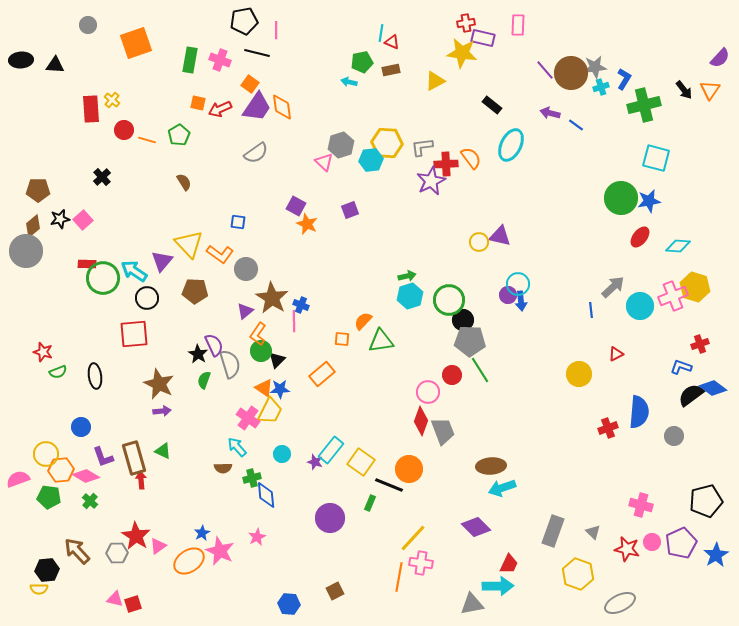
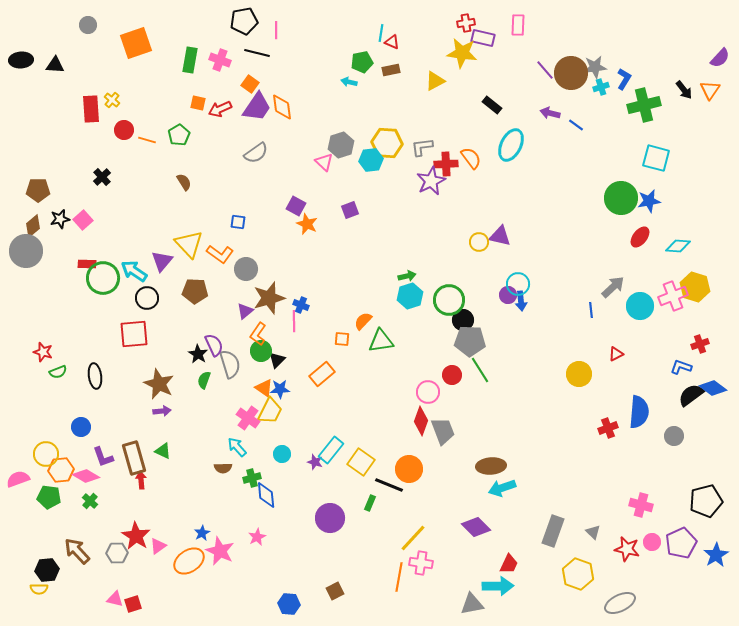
brown star at (272, 298): moved 3 px left; rotated 24 degrees clockwise
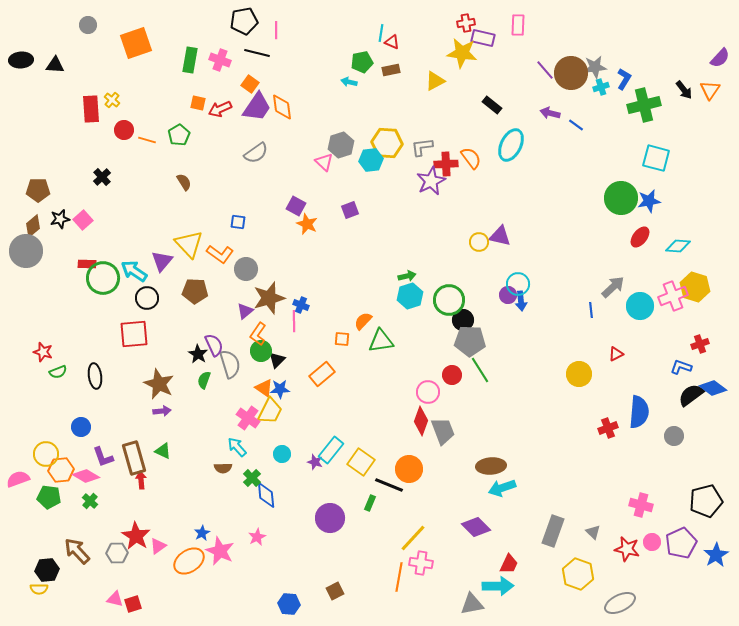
green cross at (252, 478): rotated 30 degrees counterclockwise
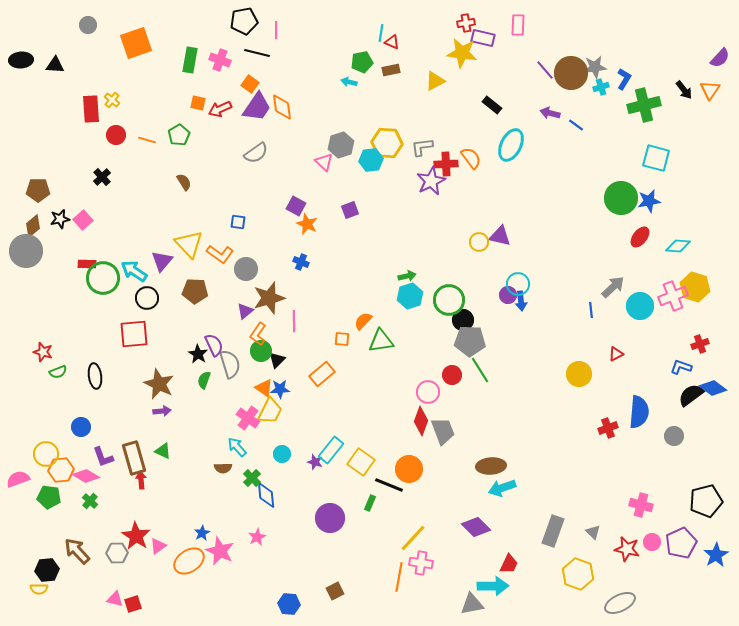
red circle at (124, 130): moved 8 px left, 5 px down
blue cross at (301, 305): moved 43 px up
cyan arrow at (498, 586): moved 5 px left
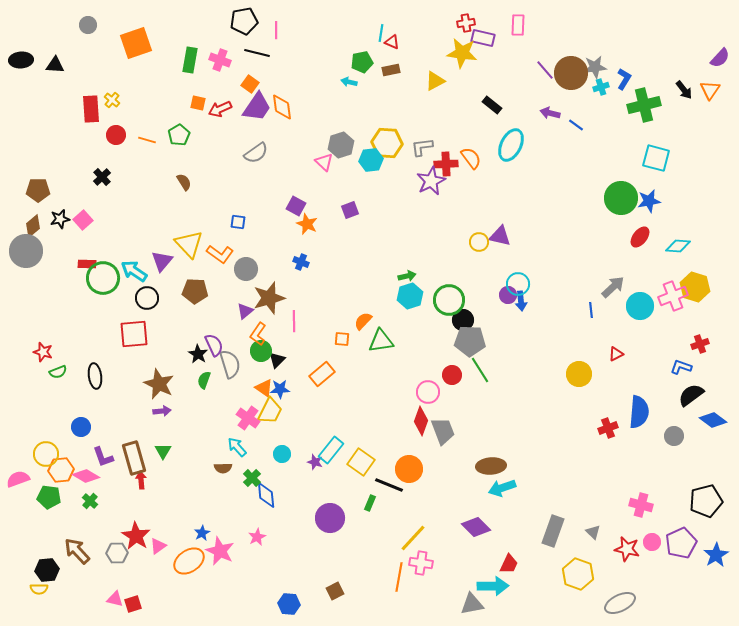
blue diamond at (713, 388): moved 32 px down
green triangle at (163, 451): rotated 36 degrees clockwise
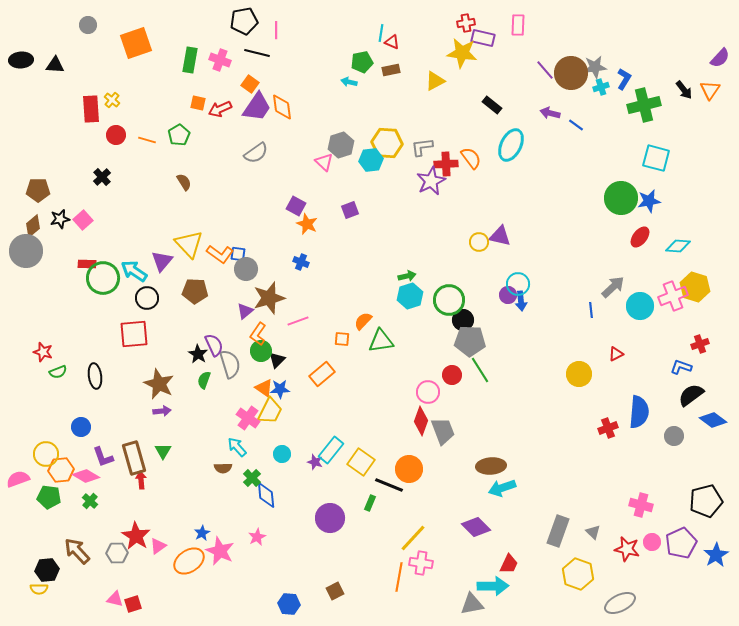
blue square at (238, 222): moved 32 px down
pink line at (294, 321): moved 4 px right; rotated 70 degrees clockwise
gray rectangle at (553, 531): moved 5 px right
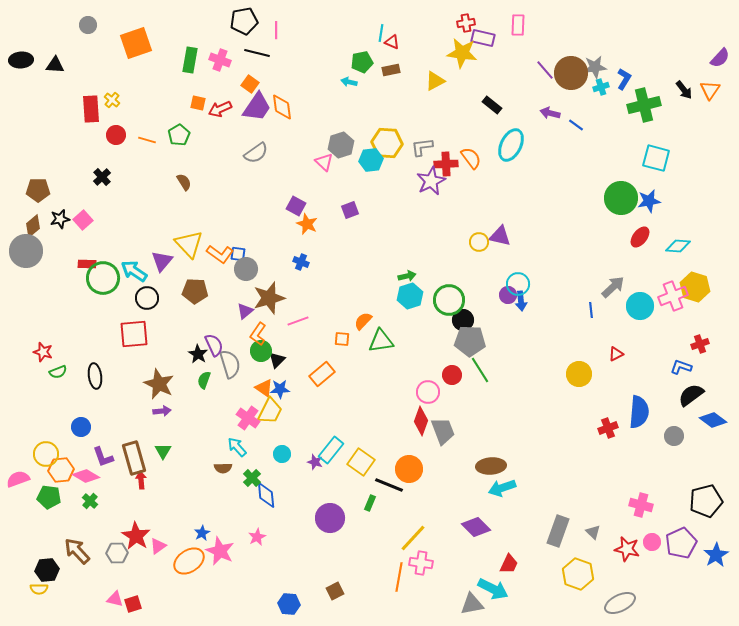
cyan arrow at (493, 586): moved 3 px down; rotated 28 degrees clockwise
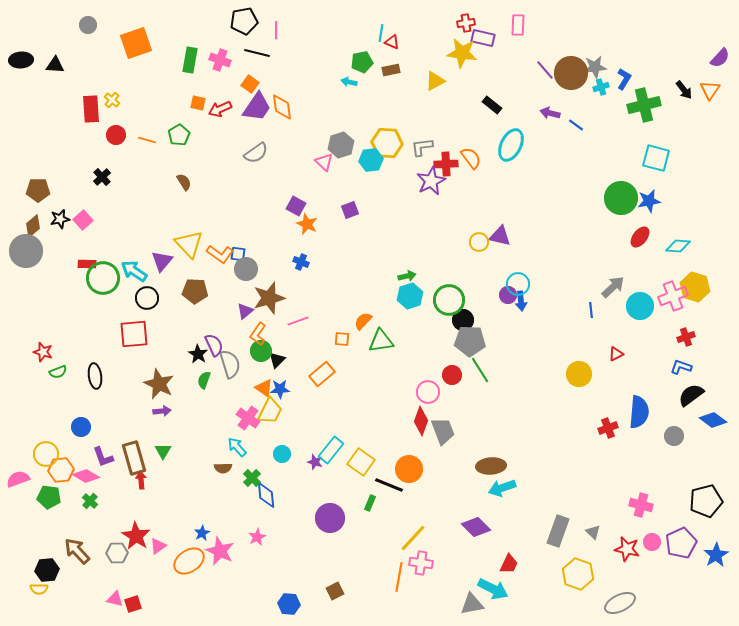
red cross at (700, 344): moved 14 px left, 7 px up
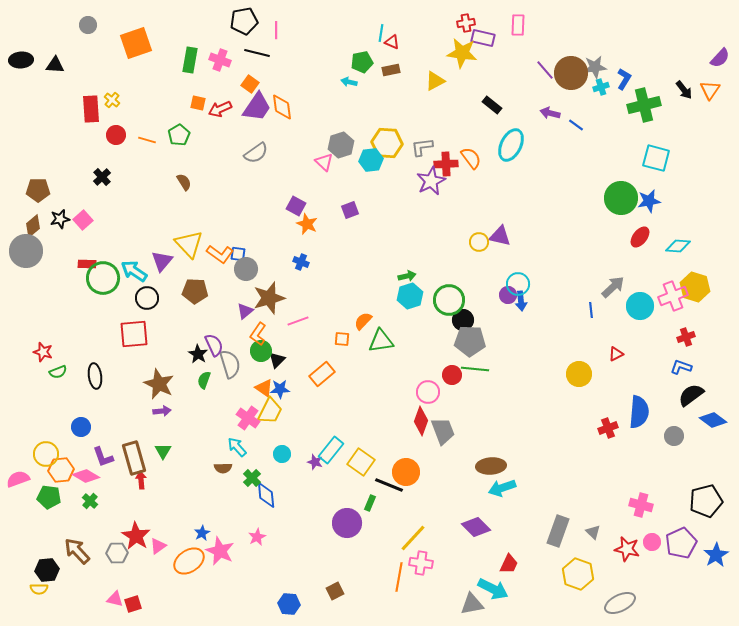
green line at (480, 370): moved 5 px left, 1 px up; rotated 52 degrees counterclockwise
orange circle at (409, 469): moved 3 px left, 3 px down
purple circle at (330, 518): moved 17 px right, 5 px down
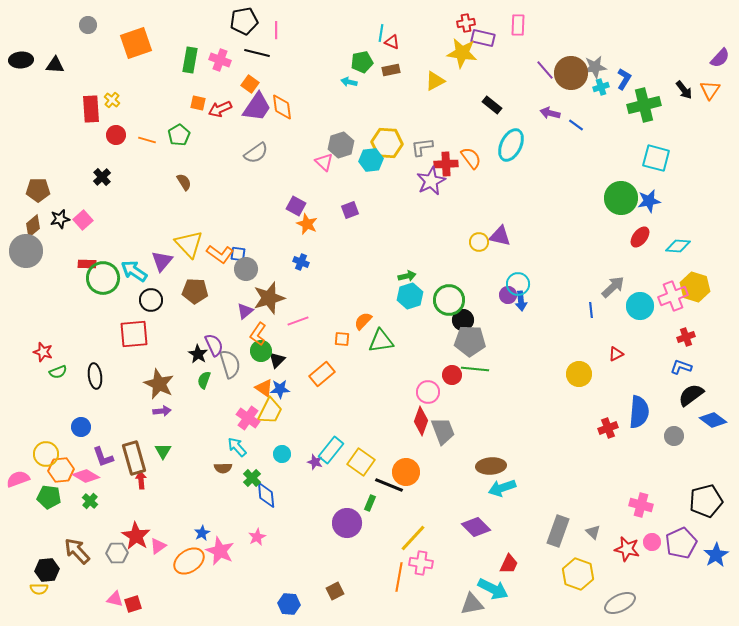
black circle at (147, 298): moved 4 px right, 2 px down
